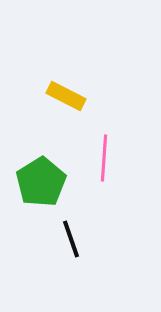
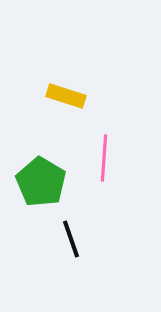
yellow rectangle: rotated 9 degrees counterclockwise
green pentagon: rotated 9 degrees counterclockwise
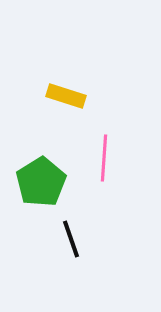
green pentagon: rotated 9 degrees clockwise
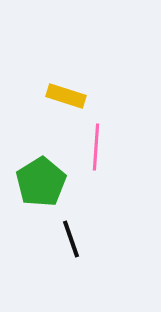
pink line: moved 8 px left, 11 px up
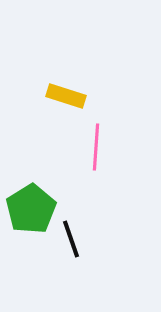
green pentagon: moved 10 px left, 27 px down
